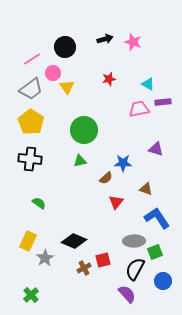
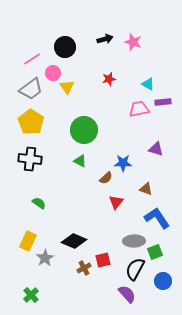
green triangle: rotated 40 degrees clockwise
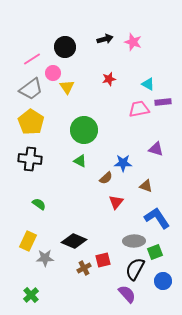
brown triangle: moved 3 px up
green semicircle: moved 1 px down
gray star: rotated 30 degrees clockwise
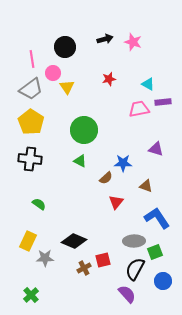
pink line: rotated 66 degrees counterclockwise
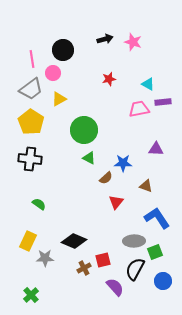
black circle: moved 2 px left, 3 px down
yellow triangle: moved 8 px left, 12 px down; rotated 35 degrees clockwise
purple triangle: rotated 14 degrees counterclockwise
green triangle: moved 9 px right, 3 px up
purple semicircle: moved 12 px left, 7 px up
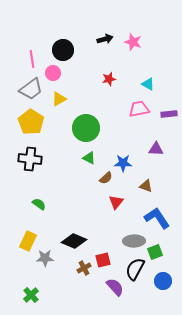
purple rectangle: moved 6 px right, 12 px down
green circle: moved 2 px right, 2 px up
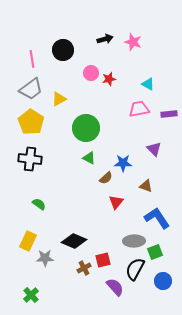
pink circle: moved 38 px right
purple triangle: moved 2 px left; rotated 42 degrees clockwise
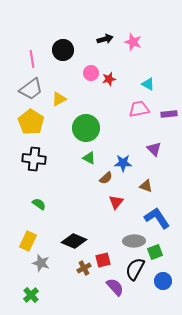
black cross: moved 4 px right
gray star: moved 4 px left, 5 px down; rotated 18 degrees clockwise
